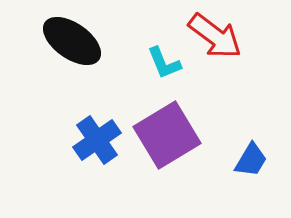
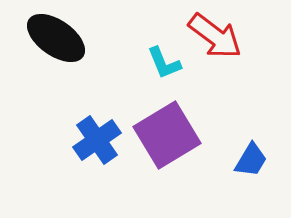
black ellipse: moved 16 px left, 3 px up
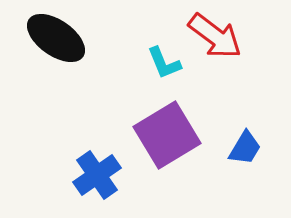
blue cross: moved 35 px down
blue trapezoid: moved 6 px left, 12 px up
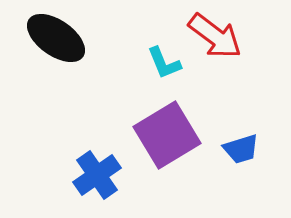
blue trapezoid: moved 4 px left, 1 px down; rotated 42 degrees clockwise
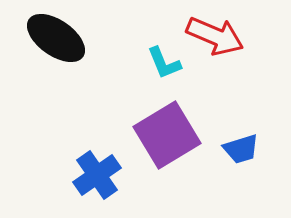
red arrow: rotated 14 degrees counterclockwise
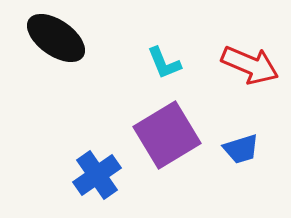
red arrow: moved 35 px right, 29 px down
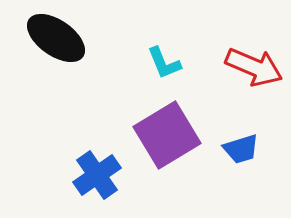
red arrow: moved 4 px right, 2 px down
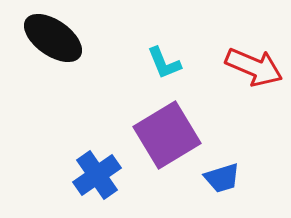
black ellipse: moved 3 px left
blue trapezoid: moved 19 px left, 29 px down
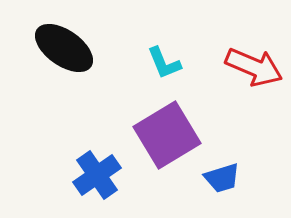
black ellipse: moved 11 px right, 10 px down
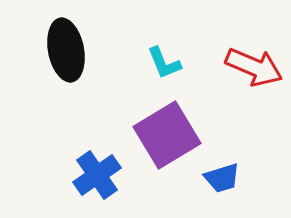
black ellipse: moved 2 px right, 2 px down; rotated 44 degrees clockwise
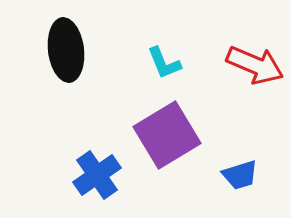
black ellipse: rotated 4 degrees clockwise
red arrow: moved 1 px right, 2 px up
blue trapezoid: moved 18 px right, 3 px up
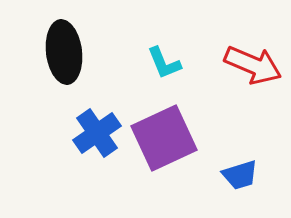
black ellipse: moved 2 px left, 2 px down
red arrow: moved 2 px left
purple square: moved 3 px left, 3 px down; rotated 6 degrees clockwise
blue cross: moved 42 px up
